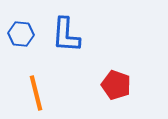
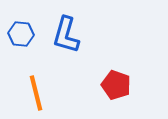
blue L-shape: rotated 12 degrees clockwise
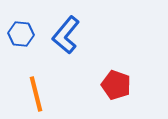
blue L-shape: rotated 24 degrees clockwise
orange line: moved 1 px down
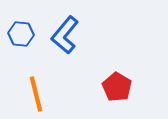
blue L-shape: moved 1 px left
red pentagon: moved 1 px right, 2 px down; rotated 12 degrees clockwise
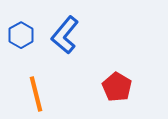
blue hexagon: moved 1 px down; rotated 25 degrees clockwise
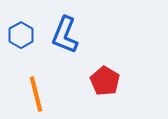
blue L-shape: rotated 18 degrees counterclockwise
red pentagon: moved 12 px left, 6 px up
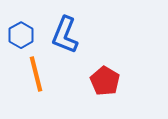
orange line: moved 20 px up
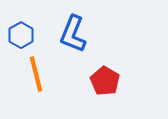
blue L-shape: moved 8 px right, 1 px up
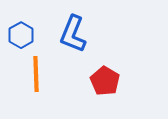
orange line: rotated 12 degrees clockwise
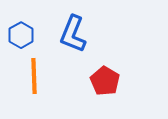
orange line: moved 2 px left, 2 px down
